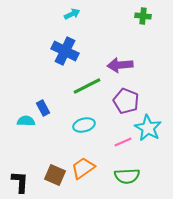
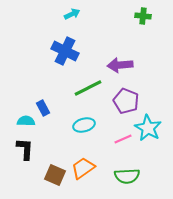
green line: moved 1 px right, 2 px down
pink line: moved 3 px up
black L-shape: moved 5 px right, 33 px up
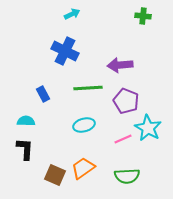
green line: rotated 24 degrees clockwise
blue rectangle: moved 14 px up
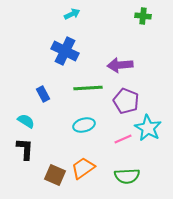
cyan semicircle: rotated 30 degrees clockwise
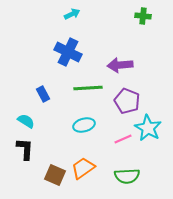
blue cross: moved 3 px right, 1 px down
purple pentagon: moved 1 px right
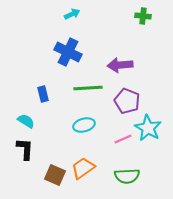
blue rectangle: rotated 14 degrees clockwise
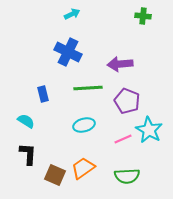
purple arrow: moved 1 px up
cyan star: moved 1 px right, 2 px down
black L-shape: moved 3 px right, 5 px down
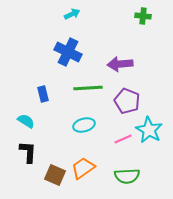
black L-shape: moved 2 px up
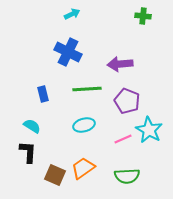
green line: moved 1 px left, 1 px down
cyan semicircle: moved 6 px right, 5 px down
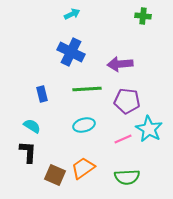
blue cross: moved 3 px right
blue rectangle: moved 1 px left
purple pentagon: rotated 15 degrees counterclockwise
cyan star: moved 1 px up
green semicircle: moved 1 px down
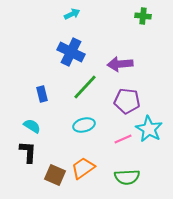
green line: moved 2 px left, 2 px up; rotated 44 degrees counterclockwise
